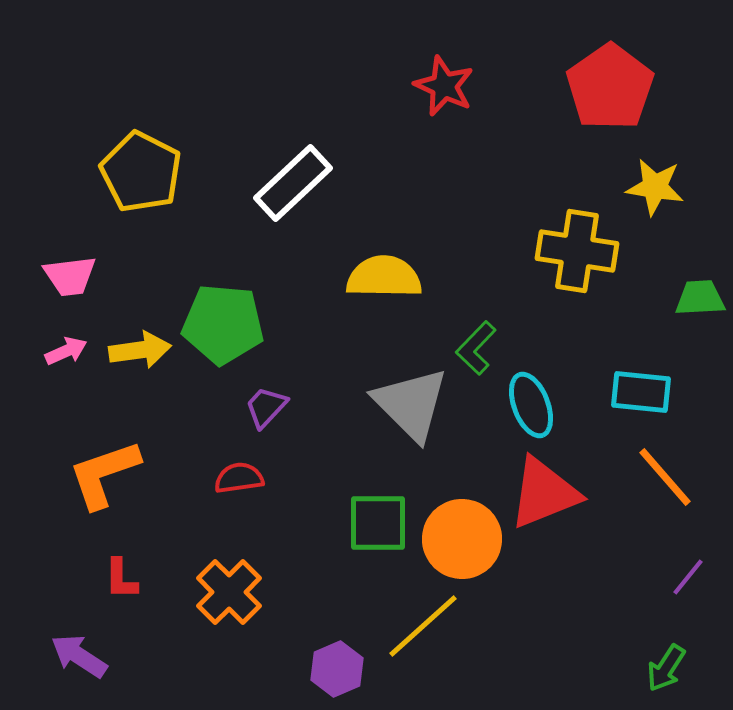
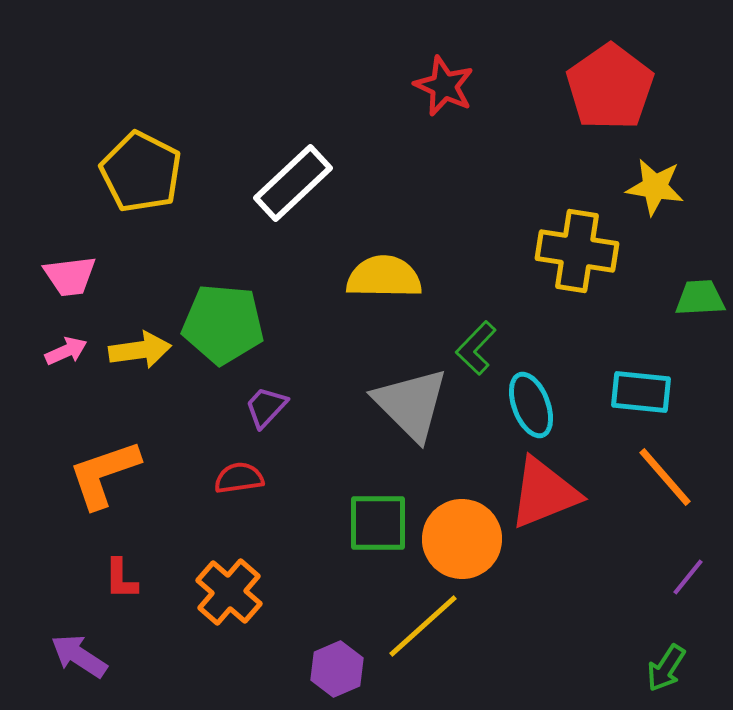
orange cross: rotated 4 degrees counterclockwise
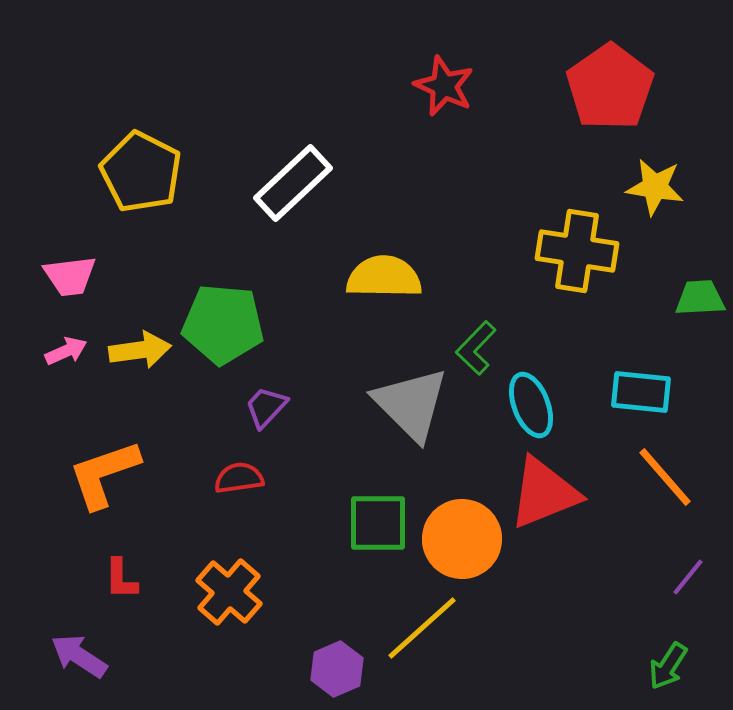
yellow line: moved 1 px left, 2 px down
green arrow: moved 2 px right, 2 px up
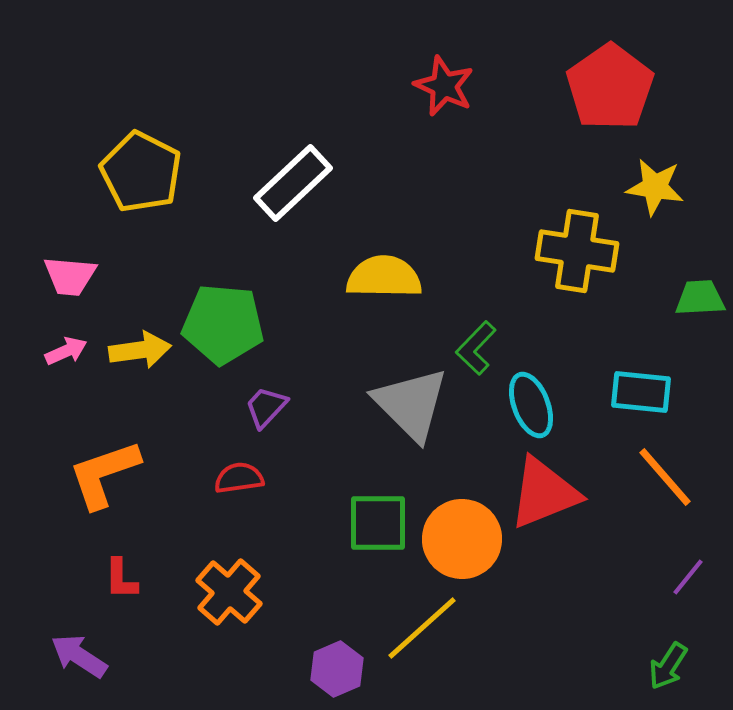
pink trapezoid: rotated 12 degrees clockwise
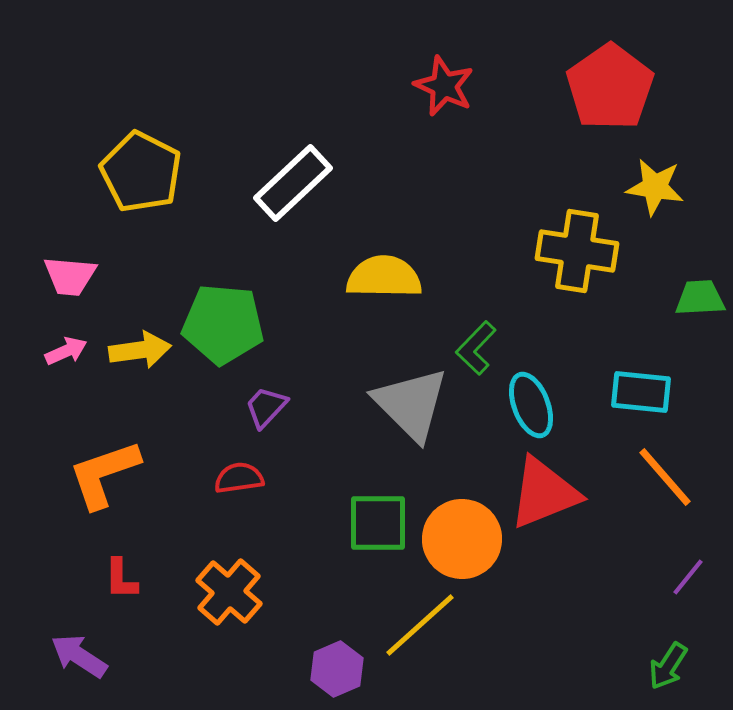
yellow line: moved 2 px left, 3 px up
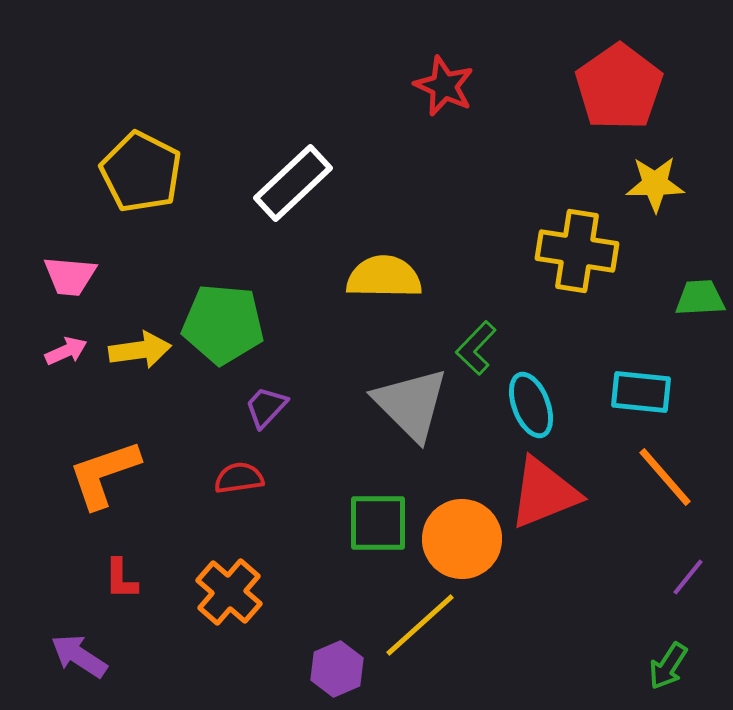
red pentagon: moved 9 px right
yellow star: moved 3 px up; rotated 10 degrees counterclockwise
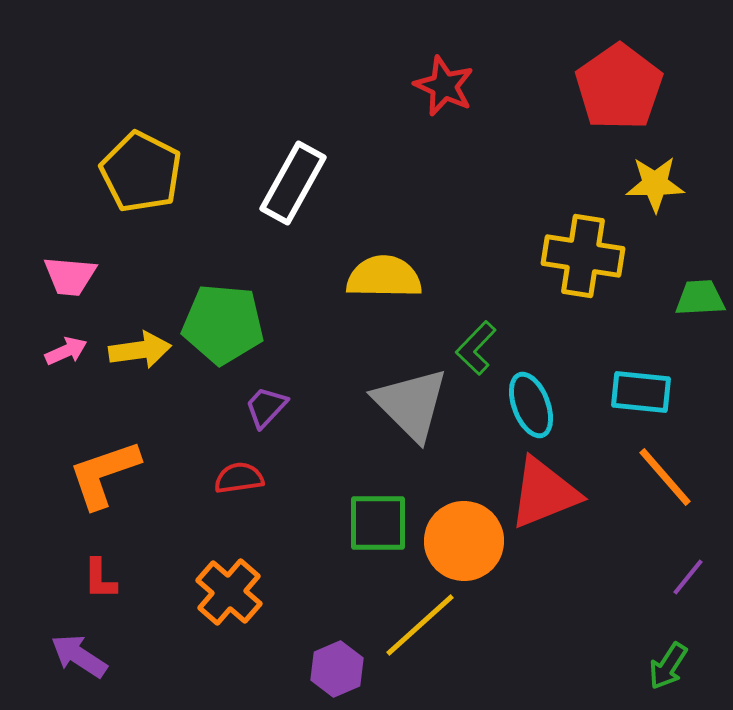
white rectangle: rotated 18 degrees counterclockwise
yellow cross: moved 6 px right, 5 px down
orange circle: moved 2 px right, 2 px down
red L-shape: moved 21 px left
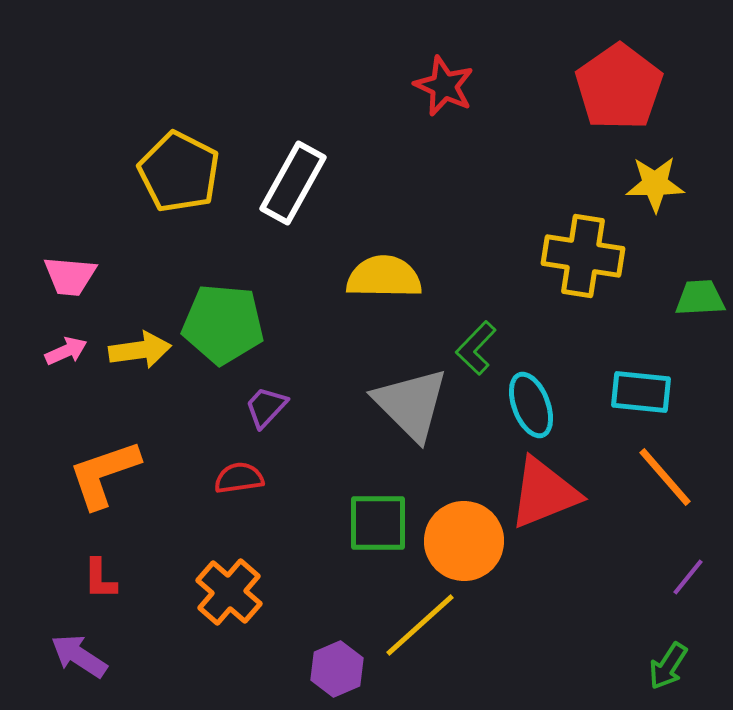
yellow pentagon: moved 38 px right
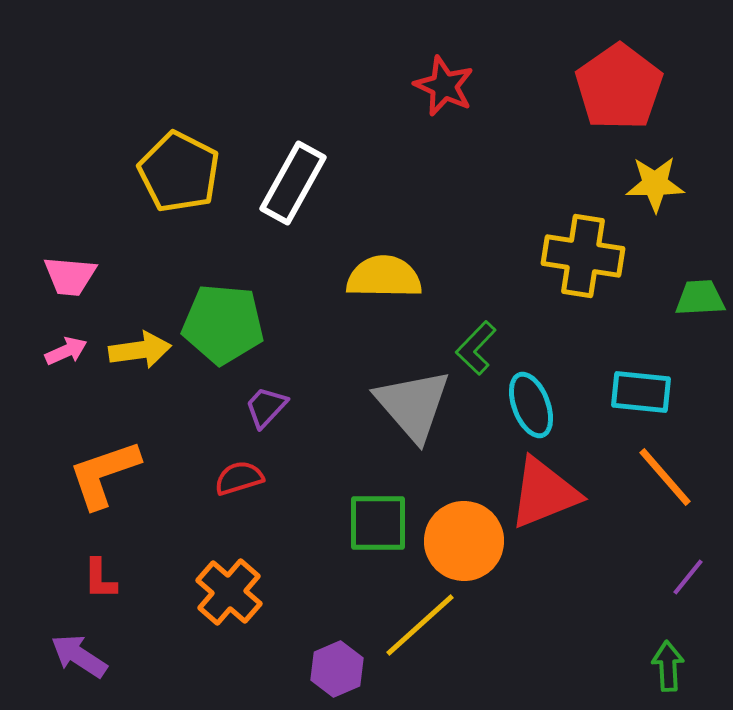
gray triangle: moved 2 px right, 1 px down; rotated 4 degrees clockwise
red semicircle: rotated 9 degrees counterclockwise
green arrow: rotated 144 degrees clockwise
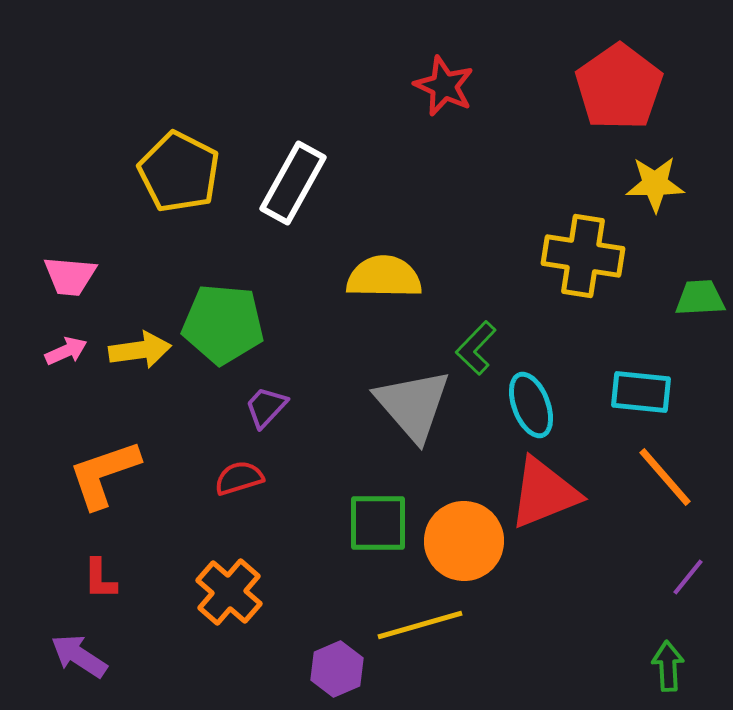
yellow line: rotated 26 degrees clockwise
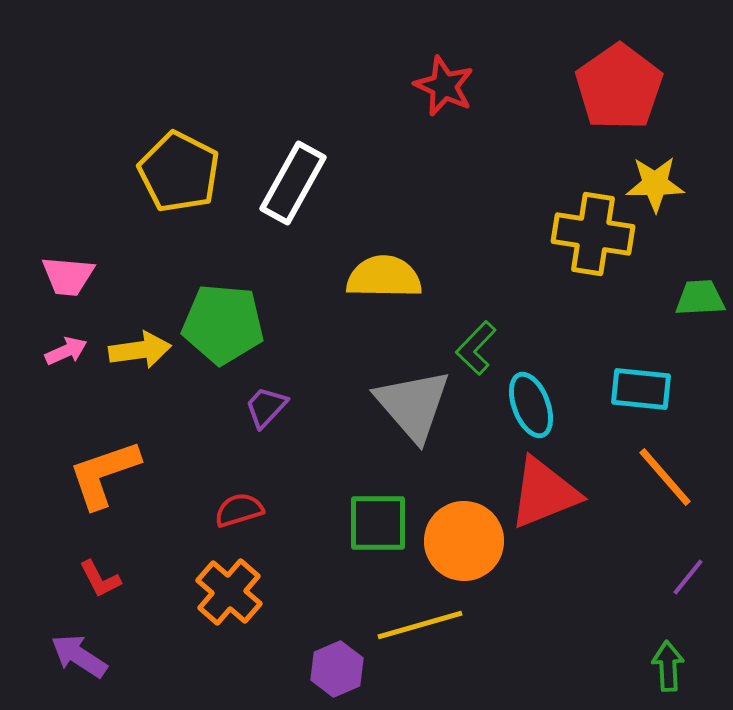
yellow cross: moved 10 px right, 22 px up
pink trapezoid: moved 2 px left
cyan rectangle: moved 3 px up
red semicircle: moved 32 px down
red L-shape: rotated 27 degrees counterclockwise
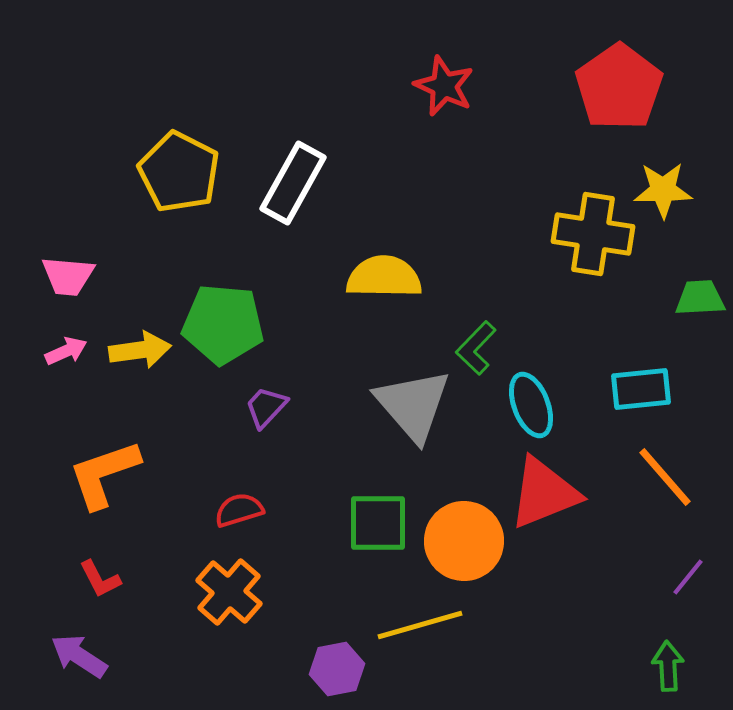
yellow star: moved 8 px right, 6 px down
cyan rectangle: rotated 12 degrees counterclockwise
purple hexagon: rotated 12 degrees clockwise
